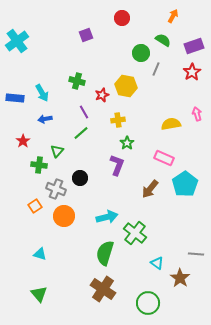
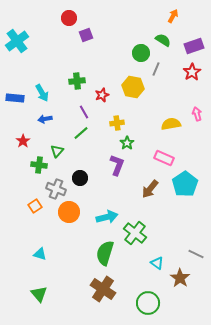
red circle at (122, 18): moved 53 px left
green cross at (77, 81): rotated 21 degrees counterclockwise
yellow hexagon at (126, 86): moved 7 px right, 1 px down
yellow cross at (118, 120): moved 1 px left, 3 px down
orange circle at (64, 216): moved 5 px right, 4 px up
gray line at (196, 254): rotated 21 degrees clockwise
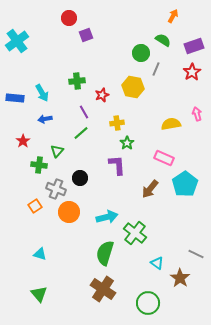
purple L-shape at (117, 165): rotated 25 degrees counterclockwise
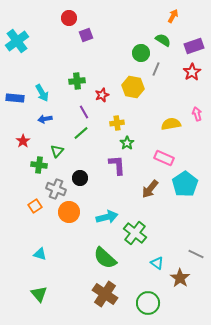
green semicircle at (105, 253): moved 5 px down; rotated 65 degrees counterclockwise
brown cross at (103, 289): moved 2 px right, 5 px down
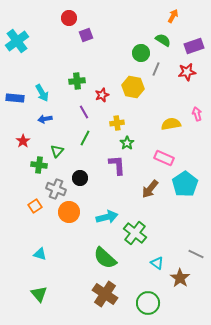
red star at (192, 72): moved 5 px left; rotated 24 degrees clockwise
green line at (81, 133): moved 4 px right, 5 px down; rotated 21 degrees counterclockwise
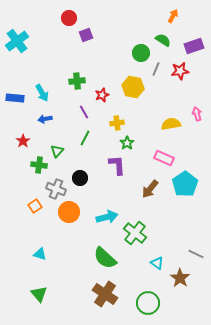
red star at (187, 72): moved 7 px left, 1 px up
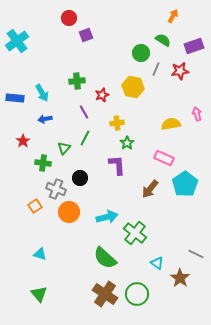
green triangle at (57, 151): moved 7 px right, 3 px up
green cross at (39, 165): moved 4 px right, 2 px up
green circle at (148, 303): moved 11 px left, 9 px up
